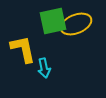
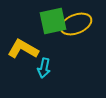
yellow L-shape: rotated 48 degrees counterclockwise
cyan arrow: rotated 24 degrees clockwise
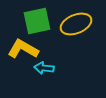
green square: moved 16 px left
cyan arrow: rotated 84 degrees clockwise
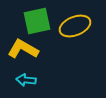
yellow ellipse: moved 1 px left, 2 px down
cyan arrow: moved 18 px left, 12 px down
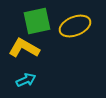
yellow L-shape: moved 1 px right, 1 px up
cyan arrow: rotated 150 degrees clockwise
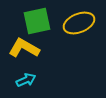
yellow ellipse: moved 4 px right, 3 px up
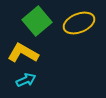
green square: rotated 28 degrees counterclockwise
yellow L-shape: moved 1 px left, 5 px down
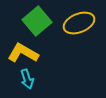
cyan arrow: moved 1 px right, 1 px up; rotated 96 degrees clockwise
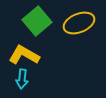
yellow L-shape: moved 1 px right, 2 px down
cyan arrow: moved 5 px left; rotated 24 degrees clockwise
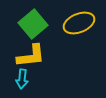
green square: moved 4 px left, 3 px down
yellow L-shape: moved 7 px right, 1 px down; rotated 144 degrees clockwise
